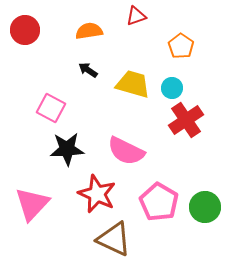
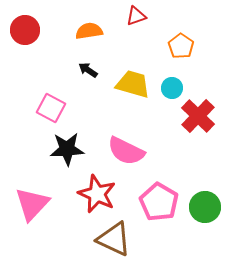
red cross: moved 12 px right, 4 px up; rotated 12 degrees counterclockwise
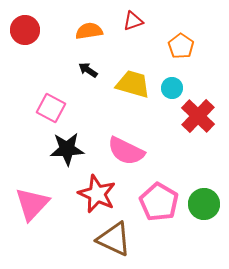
red triangle: moved 3 px left, 5 px down
green circle: moved 1 px left, 3 px up
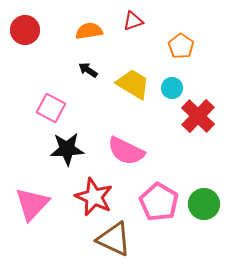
yellow trapezoid: rotated 15 degrees clockwise
red star: moved 3 px left, 3 px down
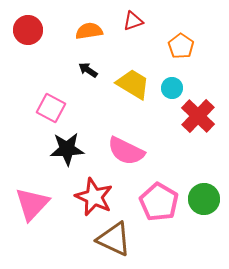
red circle: moved 3 px right
green circle: moved 5 px up
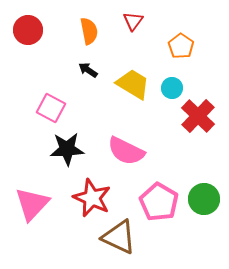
red triangle: rotated 35 degrees counterclockwise
orange semicircle: rotated 88 degrees clockwise
red star: moved 2 px left, 1 px down
brown triangle: moved 5 px right, 2 px up
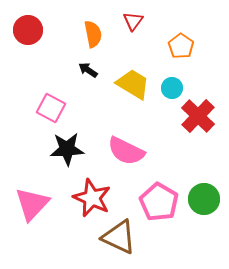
orange semicircle: moved 4 px right, 3 px down
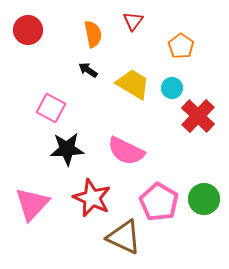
brown triangle: moved 5 px right
